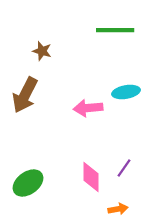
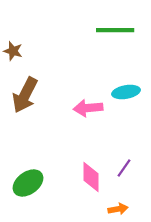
brown star: moved 29 px left
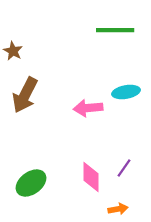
brown star: rotated 12 degrees clockwise
green ellipse: moved 3 px right
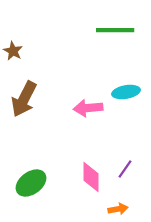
brown arrow: moved 1 px left, 4 px down
purple line: moved 1 px right, 1 px down
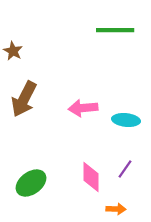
cyan ellipse: moved 28 px down; rotated 16 degrees clockwise
pink arrow: moved 5 px left
orange arrow: moved 2 px left; rotated 12 degrees clockwise
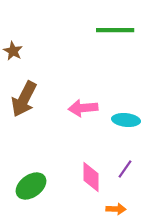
green ellipse: moved 3 px down
